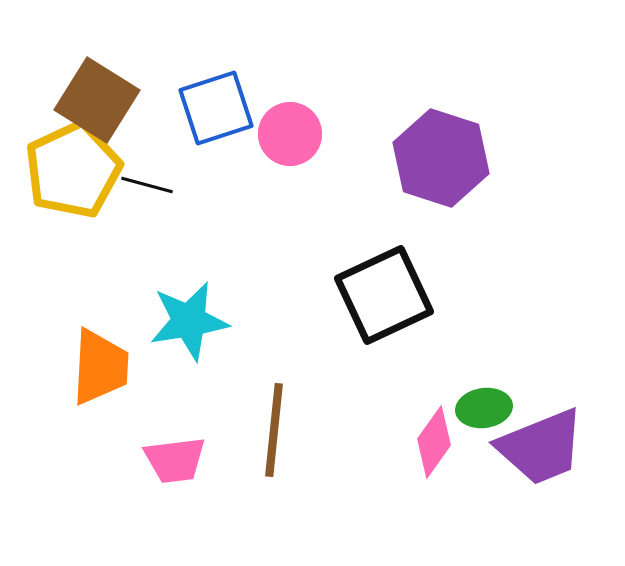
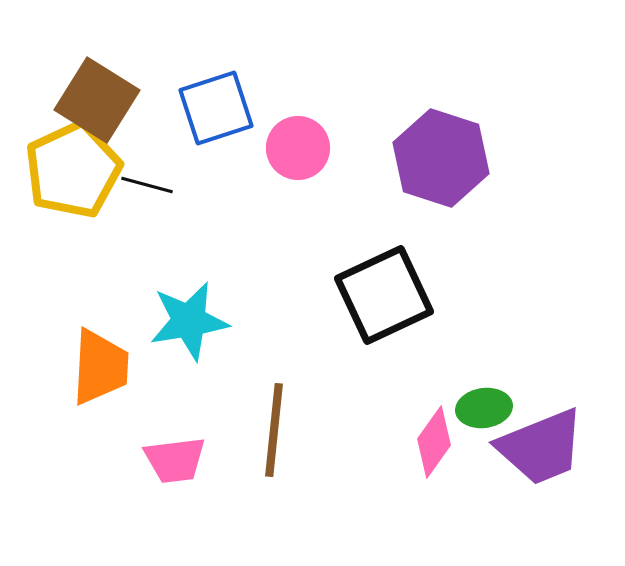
pink circle: moved 8 px right, 14 px down
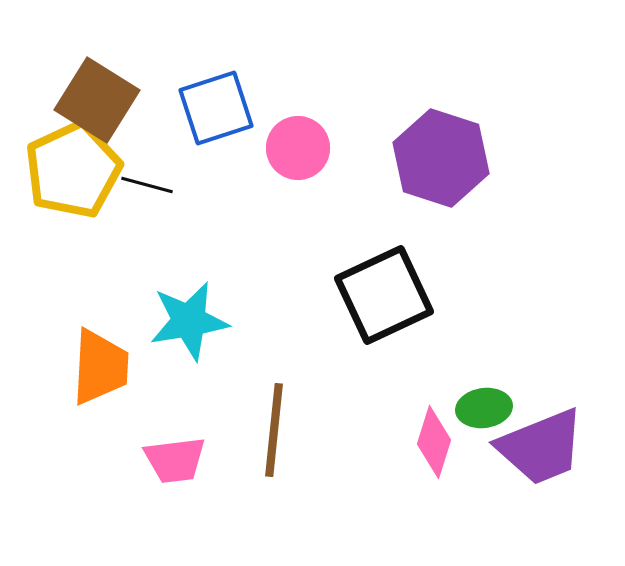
pink diamond: rotated 18 degrees counterclockwise
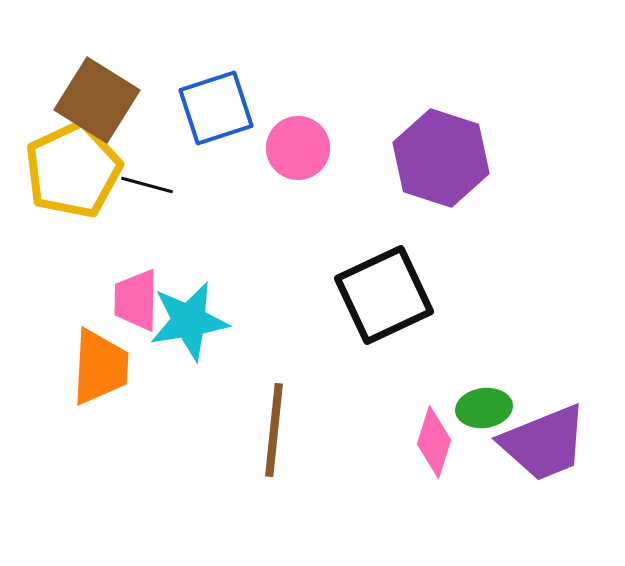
purple trapezoid: moved 3 px right, 4 px up
pink trapezoid: moved 39 px left, 160 px up; rotated 98 degrees clockwise
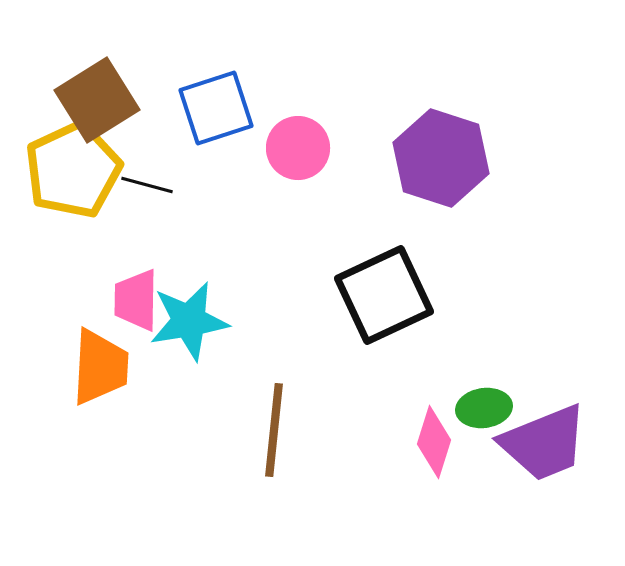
brown square: rotated 26 degrees clockwise
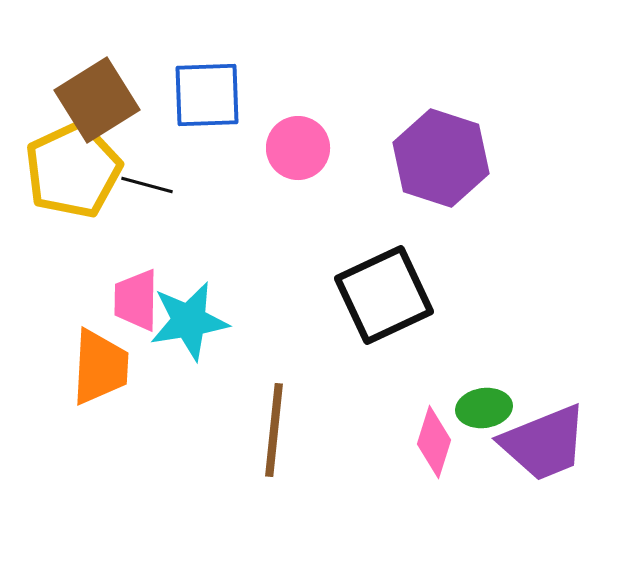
blue square: moved 9 px left, 13 px up; rotated 16 degrees clockwise
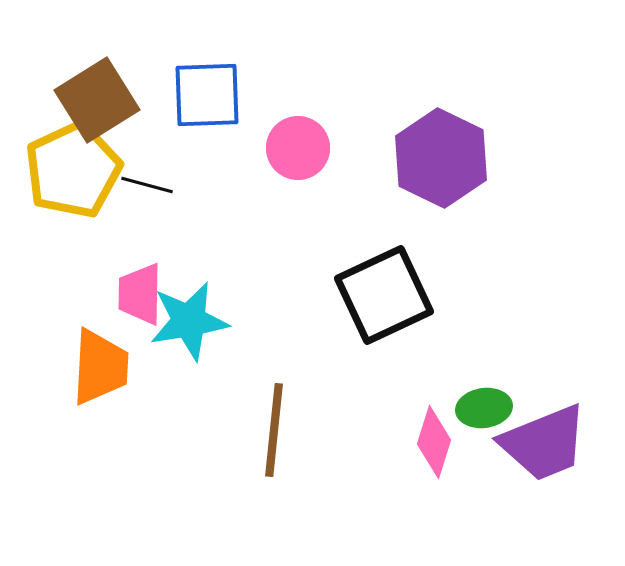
purple hexagon: rotated 8 degrees clockwise
pink trapezoid: moved 4 px right, 6 px up
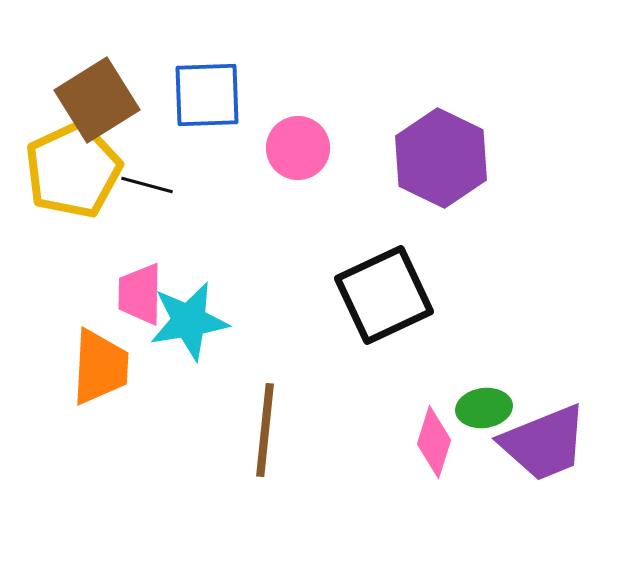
brown line: moved 9 px left
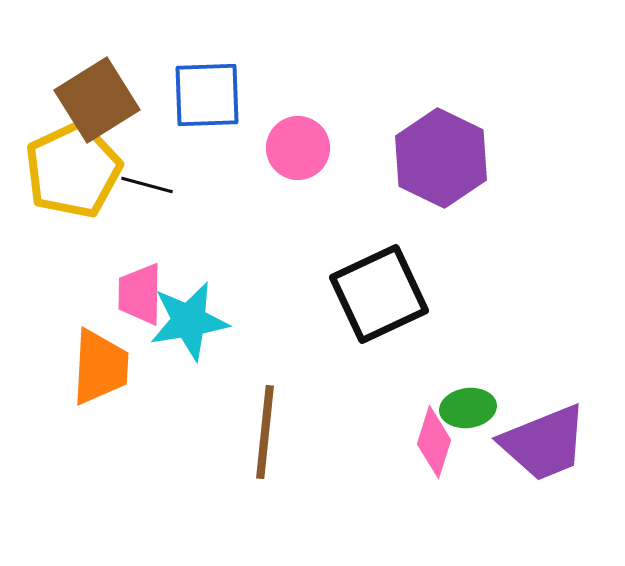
black square: moved 5 px left, 1 px up
green ellipse: moved 16 px left
brown line: moved 2 px down
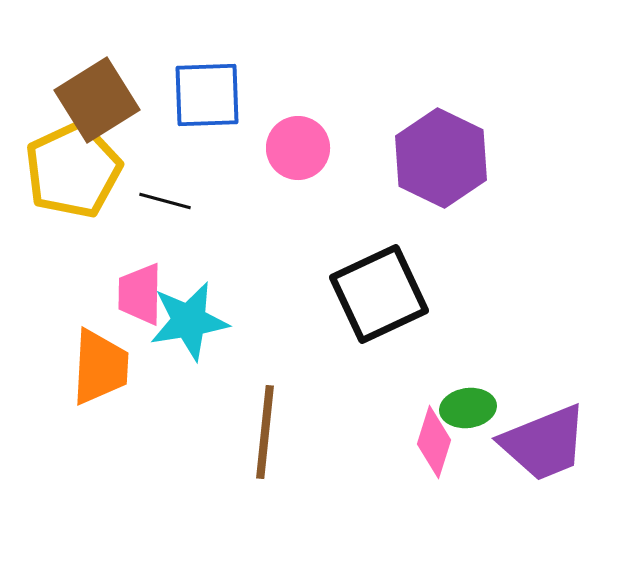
black line: moved 18 px right, 16 px down
